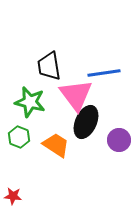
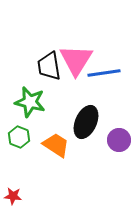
pink triangle: moved 35 px up; rotated 9 degrees clockwise
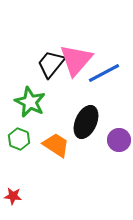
pink triangle: rotated 9 degrees clockwise
black trapezoid: moved 2 px right, 2 px up; rotated 48 degrees clockwise
blue line: rotated 20 degrees counterclockwise
green star: rotated 12 degrees clockwise
green hexagon: moved 2 px down
